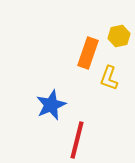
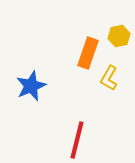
yellow L-shape: rotated 10 degrees clockwise
blue star: moved 20 px left, 19 px up
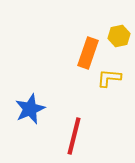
yellow L-shape: rotated 65 degrees clockwise
blue star: moved 1 px left, 23 px down
red line: moved 3 px left, 4 px up
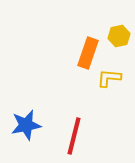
blue star: moved 4 px left, 16 px down; rotated 12 degrees clockwise
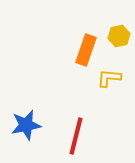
orange rectangle: moved 2 px left, 3 px up
red line: moved 2 px right
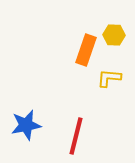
yellow hexagon: moved 5 px left, 1 px up; rotated 15 degrees clockwise
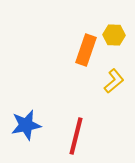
yellow L-shape: moved 5 px right, 3 px down; rotated 135 degrees clockwise
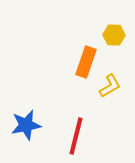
orange rectangle: moved 12 px down
yellow L-shape: moved 4 px left, 5 px down; rotated 10 degrees clockwise
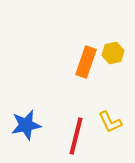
yellow hexagon: moved 1 px left, 18 px down; rotated 15 degrees counterclockwise
yellow L-shape: moved 36 px down; rotated 95 degrees clockwise
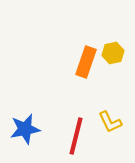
blue star: moved 1 px left, 4 px down
